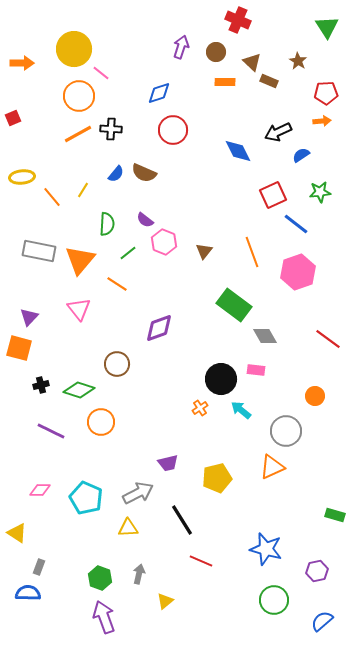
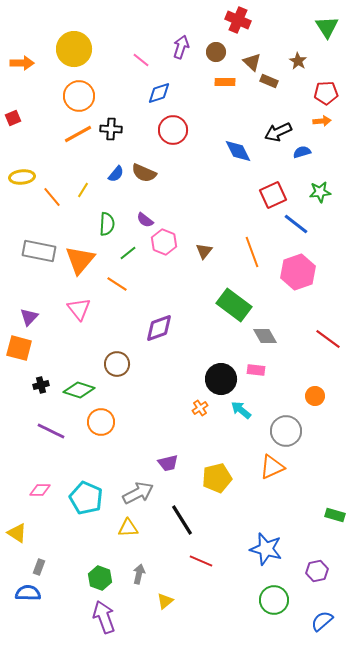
pink line at (101, 73): moved 40 px right, 13 px up
blue semicircle at (301, 155): moved 1 px right, 3 px up; rotated 18 degrees clockwise
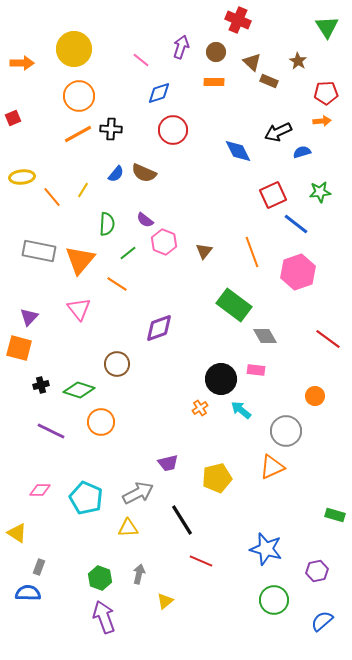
orange rectangle at (225, 82): moved 11 px left
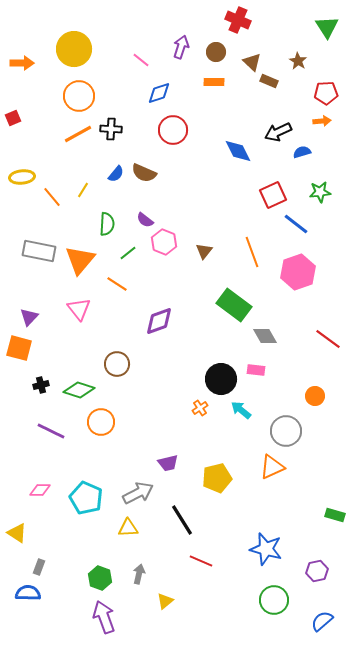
purple diamond at (159, 328): moved 7 px up
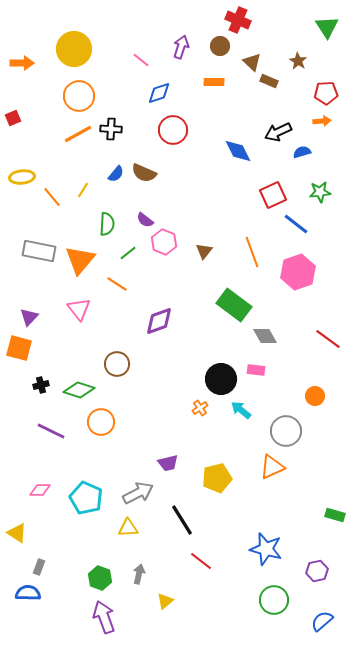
brown circle at (216, 52): moved 4 px right, 6 px up
red line at (201, 561): rotated 15 degrees clockwise
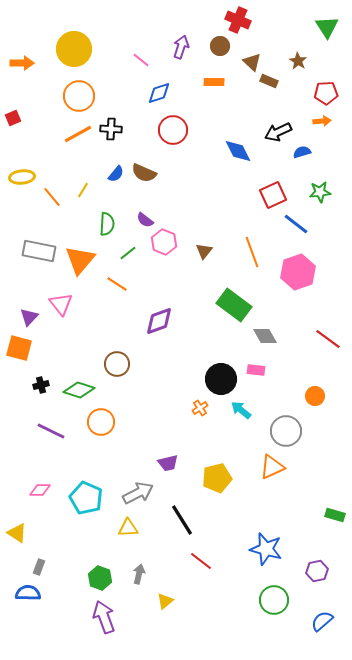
pink triangle at (79, 309): moved 18 px left, 5 px up
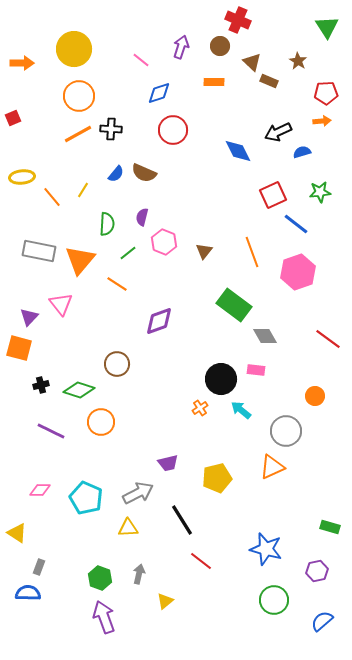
purple semicircle at (145, 220): moved 3 px left, 3 px up; rotated 66 degrees clockwise
green rectangle at (335, 515): moved 5 px left, 12 px down
